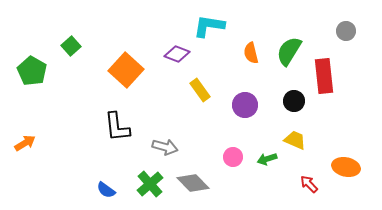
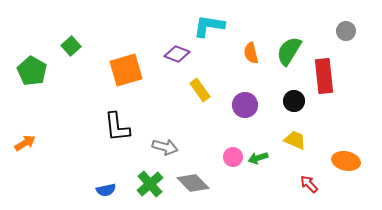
orange square: rotated 32 degrees clockwise
green arrow: moved 9 px left, 1 px up
orange ellipse: moved 6 px up
blue semicircle: rotated 48 degrees counterclockwise
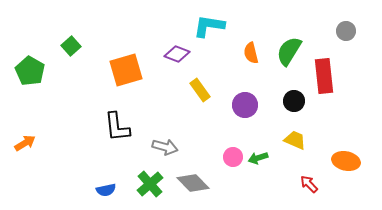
green pentagon: moved 2 px left
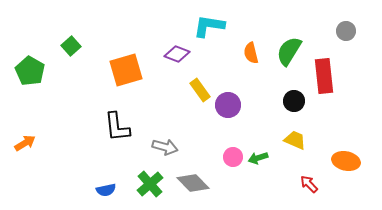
purple circle: moved 17 px left
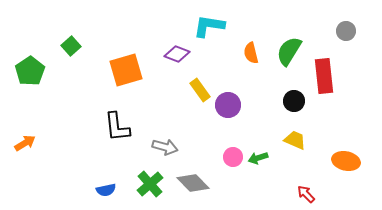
green pentagon: rotated 8 degrees clockwise
red arrow: moved 3 px left, 10 px down
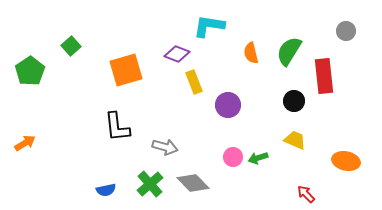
yellow rectangle: moved 6 px left, 8 px up; rotated 15 degrees clockwise
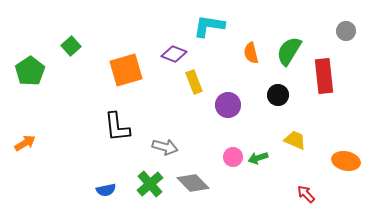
purple diamond: moved 3 px left
black circle: moved 16 px left, 6 px up
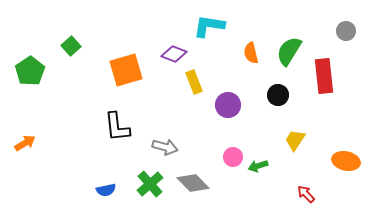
yellow trapezoid: rotated 80 degrees counterclockwise
green arrow: moved 8 px down
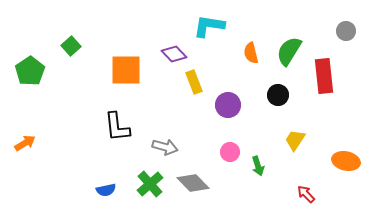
purple diamond: rotated 25 degrees clockwise
orange square: rotated 16 degrees clockwise
pink circle: moved 3 px left, 5 px up
green arrow: rotated 90 degrees counterclockwise
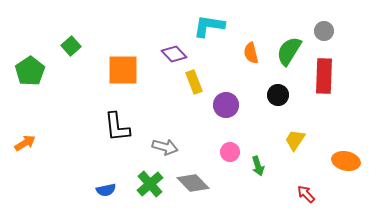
gray circle: moved 22 px left
orange square: moved 3 px left
red rectangle: rotated 8 degrees clockwise
purple circle: moved 2 px left
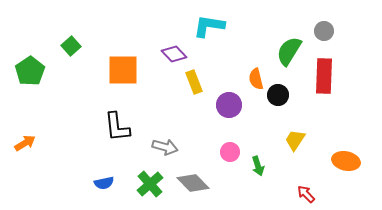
orange semicircle: moved 5 px right, 26 px down
purple circle: moved 3 px right
blue semicircle: moved 2 px left, 7 px up
